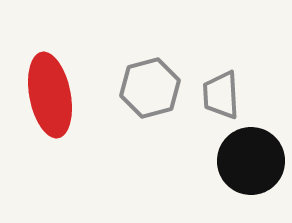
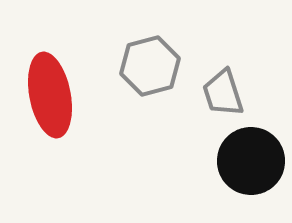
gray hexagon: moved 22 px up
gray trapezoid: moved 2 px right, 2 px up; rotated 15 degrees counterclockwise
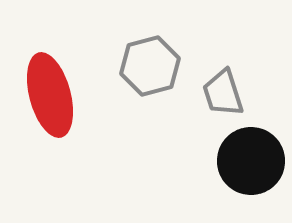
red ellipse: rotated 4 degrees counterclockwise
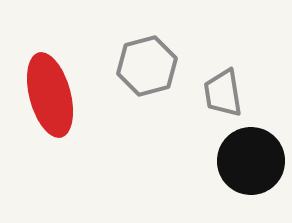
gray hexagon: moved 3 px left
gray trapezoid: rotated 9 degrees clockwise
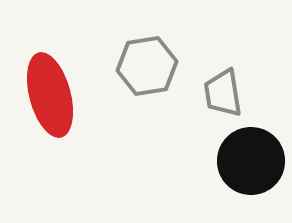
gray hexagon: rotated 6 degrees clockwise
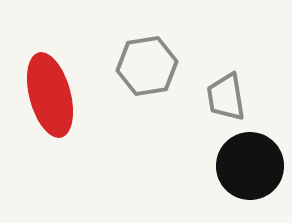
gray trapezoid: moved 3 px right, 4 px down
black circle: moved 1 px left, 5 px down
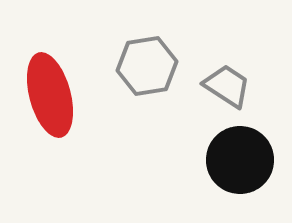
gray trapezoid: moved 1 px right, 11 px up; rotated 132 degrees clockwise
black circle: moved 10 px left, 6 px up
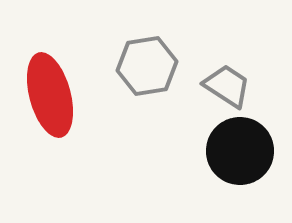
black circle: moved 9 px up
